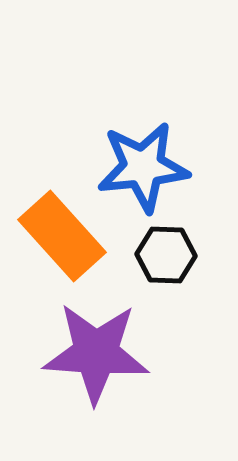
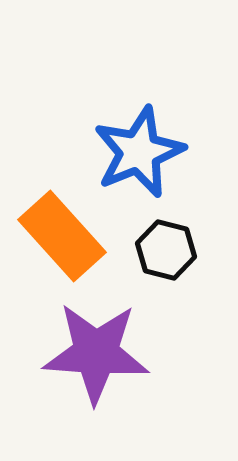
blue star: moved 4 px left, 15 px up; rotated 16 degrees counterclockwise
black hexagon: moved 5 px up; rotated 12 degrees clockwise
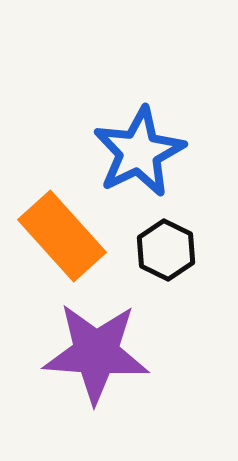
blue star: rotated 4 degrees counterclockwise
black hexagon: rotated 12 degrees clockwise
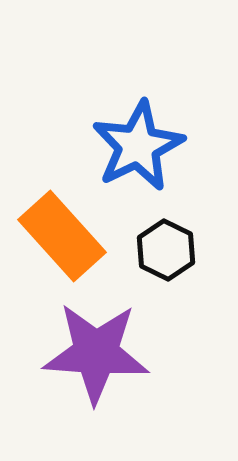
blue star: moved 1 px left, 6 px up
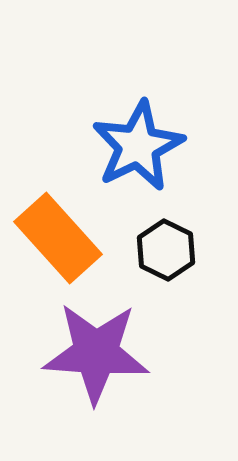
orange rectangle: moved 4 px left, 2 px down
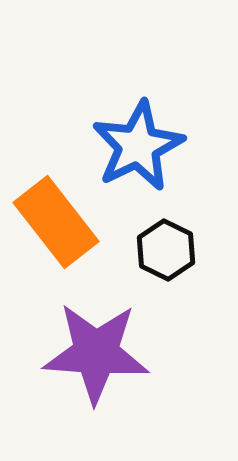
orange rectangle: moved 2 px left, 16 px up; rotated 4 degrees clockwise
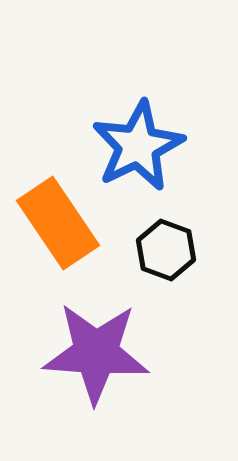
orange rectangle: moved 2 px right, 1 px down; rotated 4 degrees clockwise
black hexagon: rotated 6 degrees counterclockwise
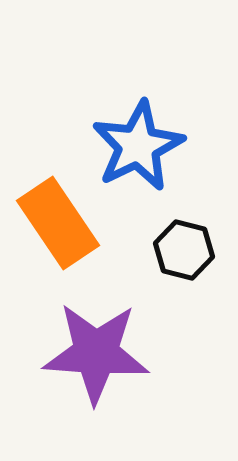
black hexagon: moved 18 px right; rotated 6 degrees counterclockwise
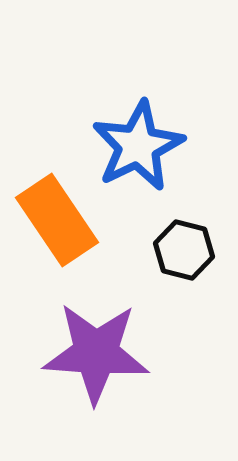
orange rectangle: moved 1 px left, 3 px up
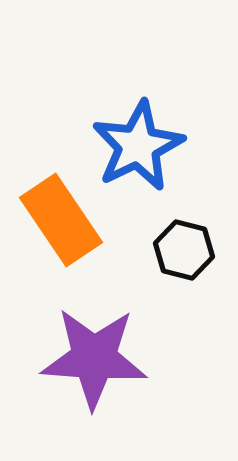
orange rectangle: moved 4 px right
purple star: moved 2 px left, 5 px down
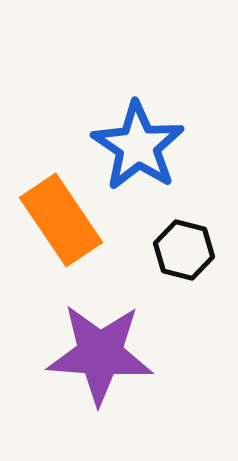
blue star: rotated 12 degrees counterclockwise
purple star: moved 6 px right, 4 px up
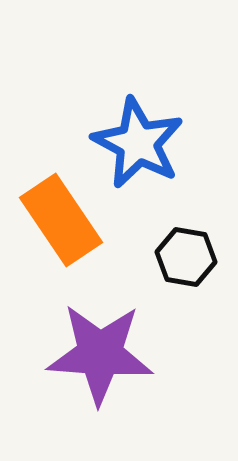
blue star: moved 3 px up; rotated 6 degrees counterclockwise
black hexagon: moved 2 px right, 7 px down; rotated 4 degrees counterclockwise
